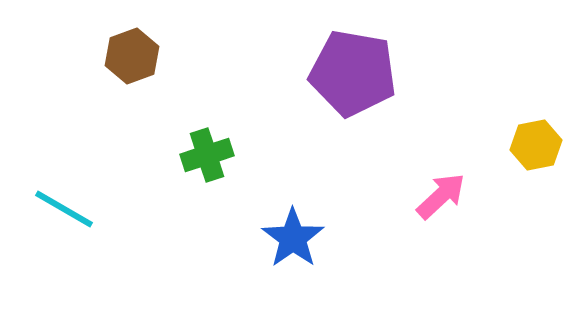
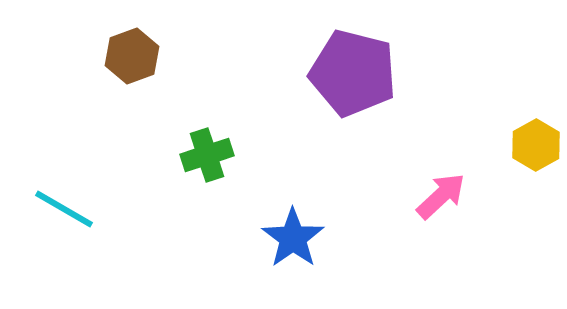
purple pentagon: rotated 4 degrees clockwise
yellow hexagon: rotated 18 degrees counterclockwise
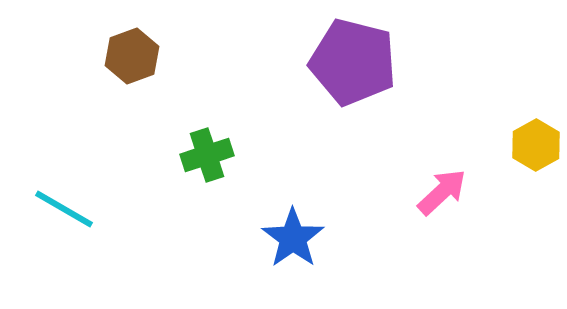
purple pentagon: moved 11 px up
pink arrow: moved 1 px right, 4 px up
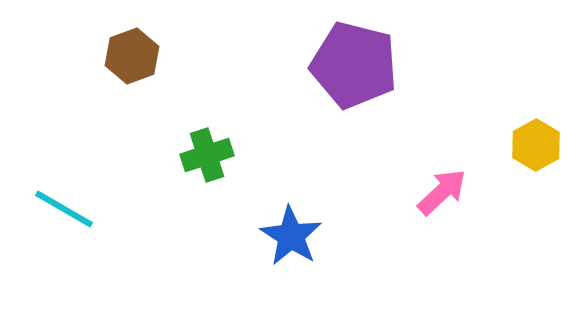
purple pentagon: moved 1 px right, 3 px down
blue star: moved 2 px left, 2 px up; rotated 4 degrees counterclockwise
